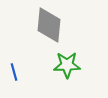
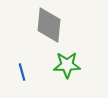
blue line: moved 8 px right
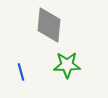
blue line: moved 1 px left
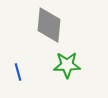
blue line: moved 3 px left
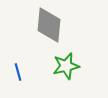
green star: moved 1 px left, 1 px down; rotated 12 degrees counterclockwise
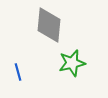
green star: moved 6 px right, 3 px up
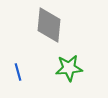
green star: moved 3 px left, 5 px down; rotated 8 degrees clockwise
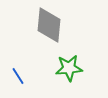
blue line: moved 4 px down; rotated 18 degrees counterclockwise
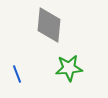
blue line: moved 1 px left, 2 px up; rotated 12 degrees clockwise
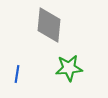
blue line: rotated 30 degrees clockwise
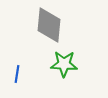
green star: moved 5 px left, 4 px up; rotated 8 degrees clockwise
